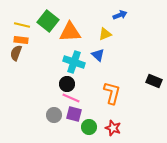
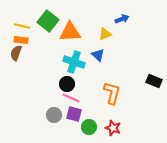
blue arrow: moved 2 px right, 4 px down
yellow line: moved 1 px down
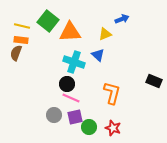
purple square: moved 1 px right, 3 px down; rotated 28 degrees counterclockwise
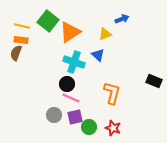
orange triangle: rotated 30 degrees counterclockwise
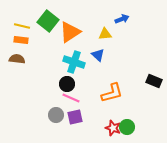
yellow triangle: rotated 16 degrees clockwise
brown semicircle: moved 1 px right, 6 px down; rotated 77 degrees clockwise
orange L-shape: rotated 60 degrees clockwise
gray circle: moved 2 px right
green circle: moved 38 px right
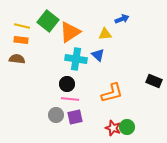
cyan cross: moved 2 px right, 3 px up; rotated 10 degrees counterclockwise
pink line: moved 1 px left, 1 px down; rotated 18 degrees counterclockwise
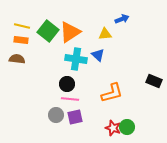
green square: moved 10 px down
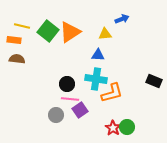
orange rectangle: moved 7 px left
blue triangle: rotated 40 degrees counterclockwise
cyan cross: moved 20 px right, 20 px down
purple square: moved 5 px right, 7 px up; rotated 21 degrees counterclockwise
red star: rotated 14 degrees clockwise
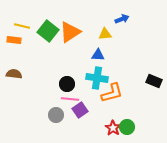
brown semicircle: moved 3 px left, 15 px down
cyan cross: moved 1 px right, 1 px up
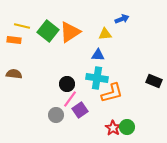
pink line: rotated 60 degrees counterclockwise
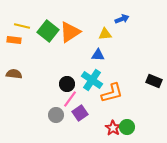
cyan cross: moved 5 px left, 2 px down; rotated 25 degrees clockwise
purple square: moved 3 px down
